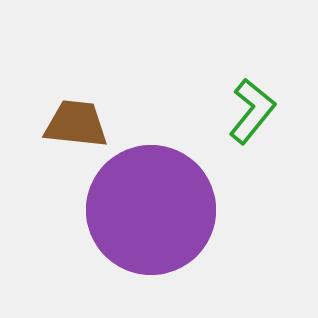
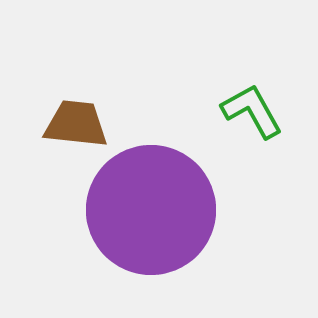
green L-shape: rotated 68 degrees counterclockwise
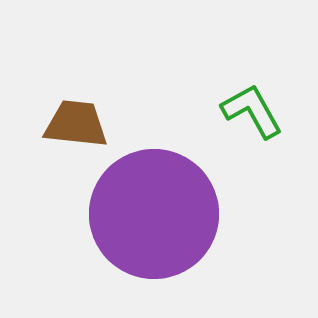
purple circle: moved 3 px right, 4 px down
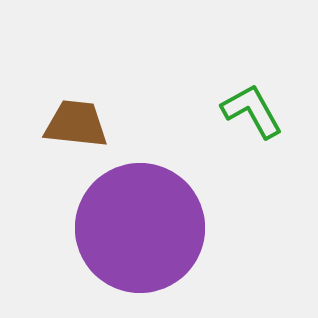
purple circle: moved 14 px left, 14 px down
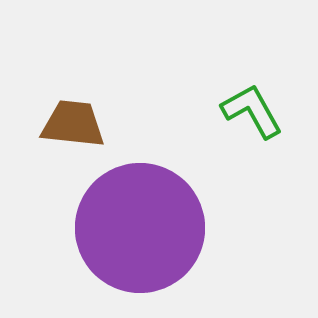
brown trapezoid: moved 3 px left
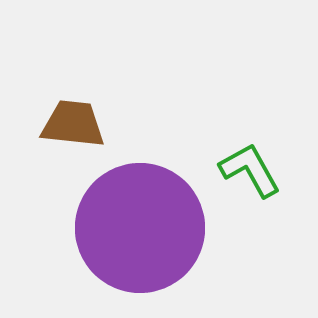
green L-shape: moved 2 px left, 59 px down
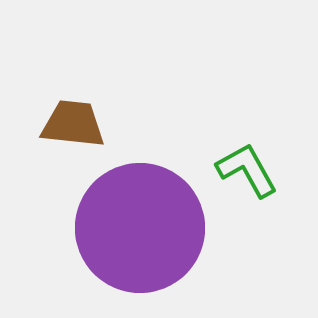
green L-shape: moved 3 px left
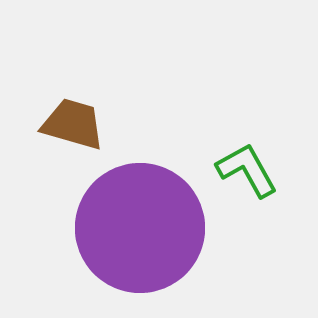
brown trapezoid: rotated 10 degrees clockwise
